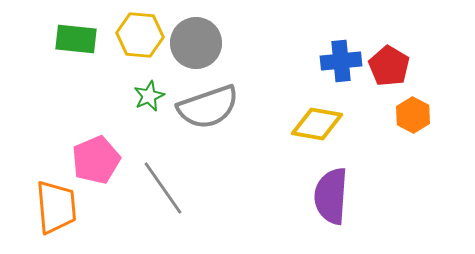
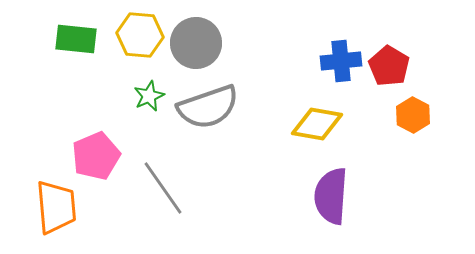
pink pentagon: moved 4 px up
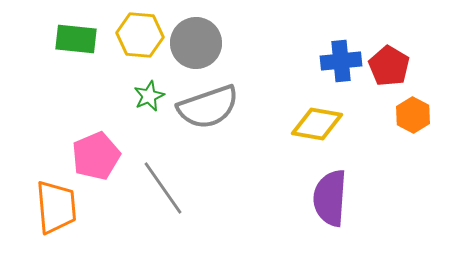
purple semicircle: moved 1 px left, 2 px down
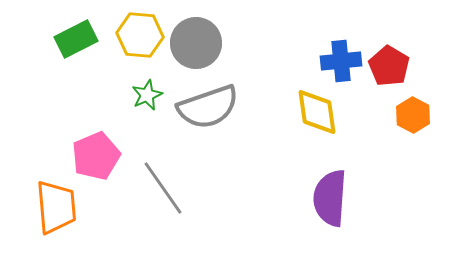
green rectangle: rotated 33 degrees counterclockwise
green star: moved 2 px left, 1 px up
yellow diamond: moved 12 px up; rotated 72 degrees clockwise
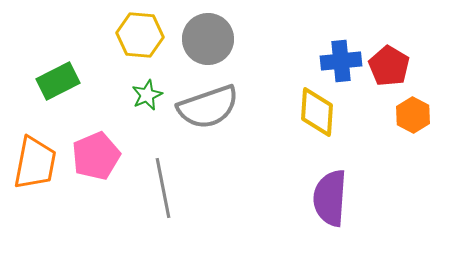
green rectangle: moved 18 px left, 42 px down
gray circle: moved 12 px right, 4 px up
yellow diamond: rotated 12 degrees clockwise
gray line: rotated 24 degrees clockwise
orange trapezoid: moved 21 px left, 44 px up; rotated 16 degrees clockwise
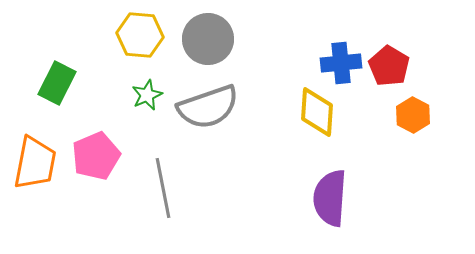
blue cross: moved 2 px down
green rectangle: moved 1 px left, 2 px down; rotated 36 degrees counterclockwise
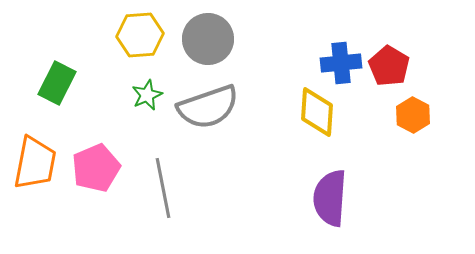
yellow hexagon: rotated 9 degrees counterclockwise
pink pentagon: moved 12 px down
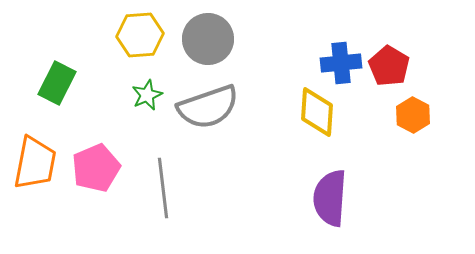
gray line: rotated 4 degrees clockwise
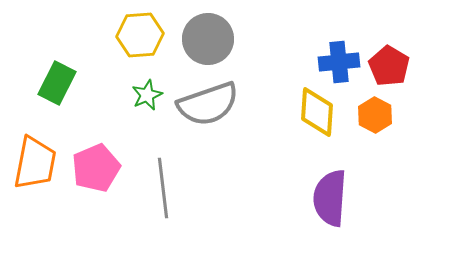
blue cross: moved 2 px left, 1 px up
gray semicircle: moved 3 px up
orange hexagon: moved 38 px left
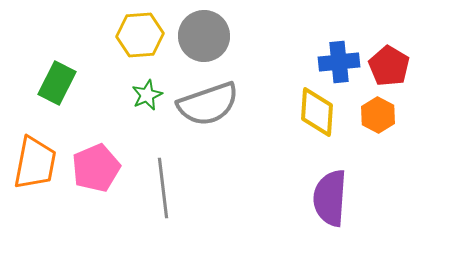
gray circle: moved 4 px left, 3 px up
orange hexagon: moved 3 px right
